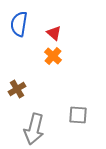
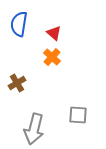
orange cross: moved 1 px left, 1 px down
brown cross: moved 6 px up
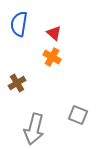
orange cross: rotated 12 degrees counterclockwise
gray square: rotated 18 degrees clockwise
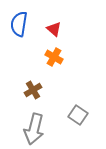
red triangle: moved 4 px up
orange cross: moved 2 px right
brown cross: moved 16 px right, 7 px down
gray square: rotated 12 degrees clockwise
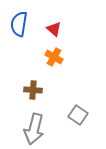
brown cross: rotated 36 degrees clockwise
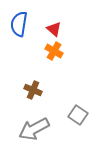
orange cross: moved 6 px up
brown cross: rotated 18 degrees clockwise
gray arrow: rotated 48 degrees clockwise
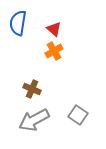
blue semicircle: moved 1 px left, 1 px up
orange cross: rotated 30 degrees clockwise
brown cross: moved 1 px left, 1 px up
gray arrow: moved 9 px up
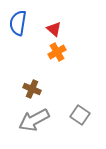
orange cross: moved 3 px right, 1 px down
gray square: moved 2 px right
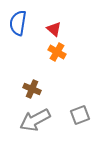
orange cross: rotated 30 degrees counterclockwise
gray square: rotated 36 degrees clockwise
gray arrow: moved 1 px right
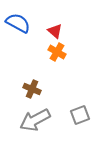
blue semicircle: rotated 110 degrees clockwise
red triangle: moved 1 px right, 2 px down
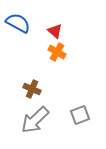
gray arrow: rotated 16 degrees counterclockwise
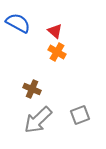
gray arrow: moved 3 px right
